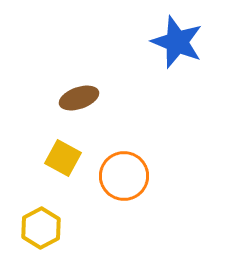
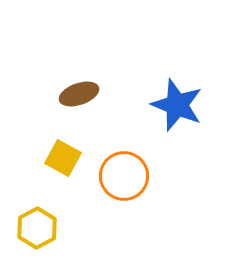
blue star: moved 63 px down
brown ellipse: moved 4 px up
yellow hexagon: moved 4 px left
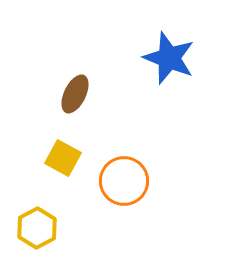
brown ellipse: moved 4 px left; rotated 45 degrees counterclockwise
blue star: moved 8 px left, 47 px up
orange circle: moved 5 px down
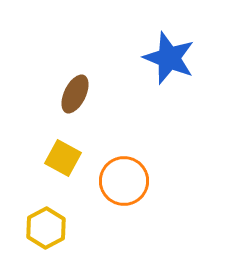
yellow hexagon: moved 9 px right
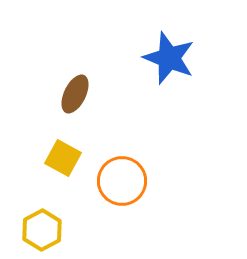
orange circle: moved 2 px left
yellow hexagon: moved 4 px left, 2 px down
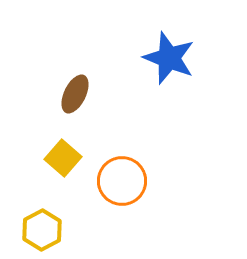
yellow square: rotated 12 degrees clockwise
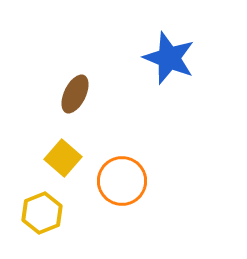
yellow hexagon: moved 17 px up; rotated 6 degrees clockwise
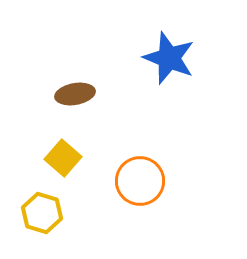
brown ellipse: rotated 54 degrees clockwise
orange circle: moved 18 px right
yellow hexagon: rotated 21 degrees counterclockwise
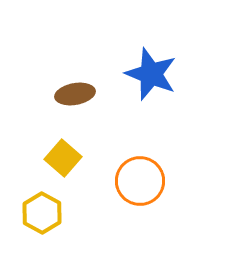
blue star: moved 18 px left, 16 px down
yellow hexagon: rotated 12 degrees clockwise
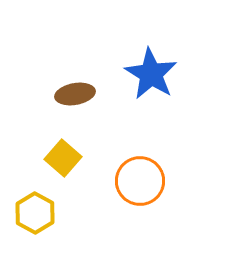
blue star: rotated 10 degrees clockwise
yellow hexagon: moved 7 px left
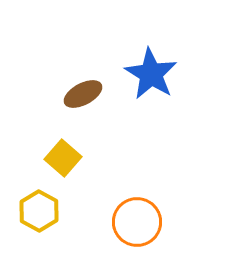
brown ellipse: moved 8 px right; rotated 18 degrees counterclockwise
orange circle: moved 3 px left, 41 px down
yellow hexagon: moved 4 px right, 2 px up
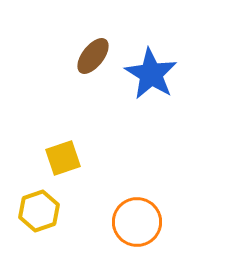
brown ellipse: moved 10 px right, 38 px up; rotated 24 degrees counterclockwise
yellow square: rotated 30 degrees clockwise
yellow hexagon: rotated 12 degrees clockwise
